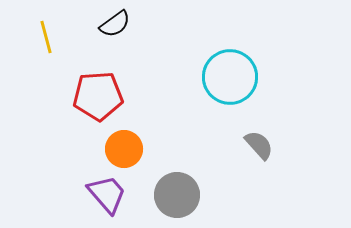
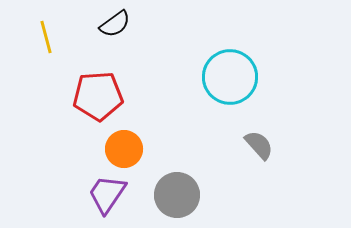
purple trapezoid: rotated 105 degrees counterclockwise
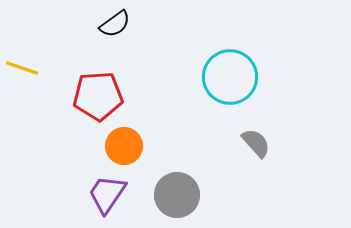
yellow line: moved 24 px left, 31 px down; rotated 56 degrees counterclockwise
gray semicircle: moved 3 px left, 2 px up
orange circle: moved 3 px up
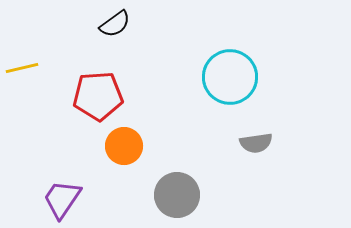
yellow line: rotated 32 degrees counterclockwise
gray semicircle: rotated 124 degrees clockwise
purple trapezoid: moved 45 px left, 5 px down
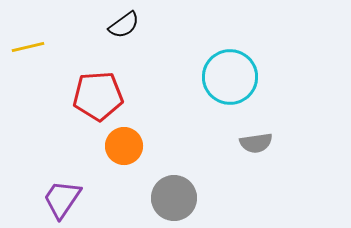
black semicircle: moved 9 px right, 1 px down
yellow line: moved 6 px right, 21 px up
gray circle: moved 3 px left, 3 px down
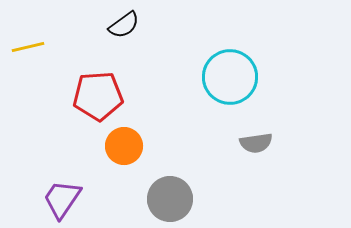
gray circle: moved 4 px left, 1 px down
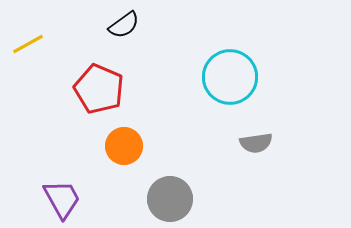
yellow line: moved 3 px up; rotated 16 degrees counterclockwise
red pentagon: moved 1 px right, 7 px up; rotated 27 degrees clockwise
purple trapezoid: rotated 117 degrees clockwise
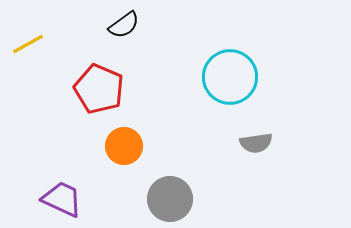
purple trapezoid: rotated 36 degrees counterclockwise
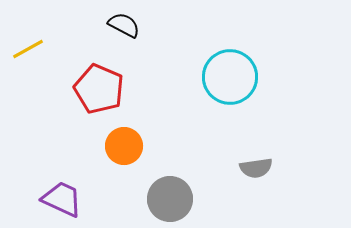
black semicircle: rotated 116 degrees counterclockwise
yellow line: moved 5 px down
gray semicircle: moved 25 px down
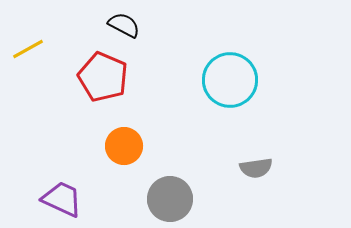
cyan circle: moved 3 px down
red pentagon: moved 4 px right, 12 px up
